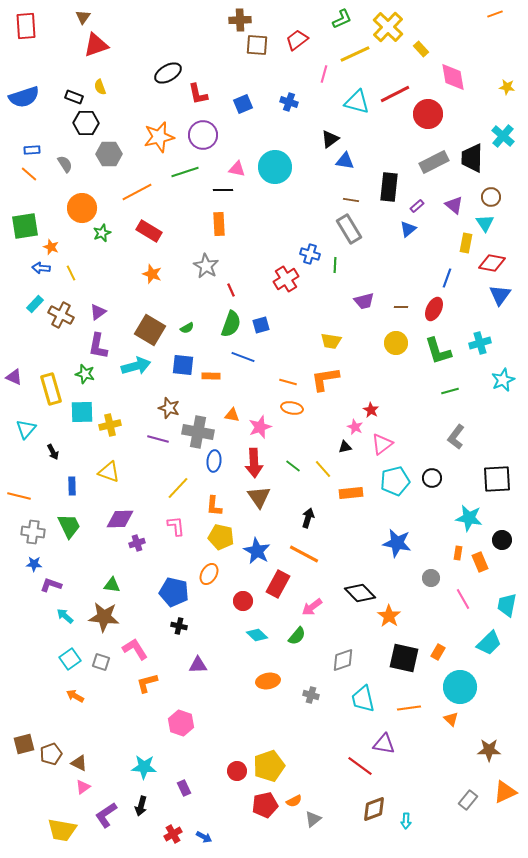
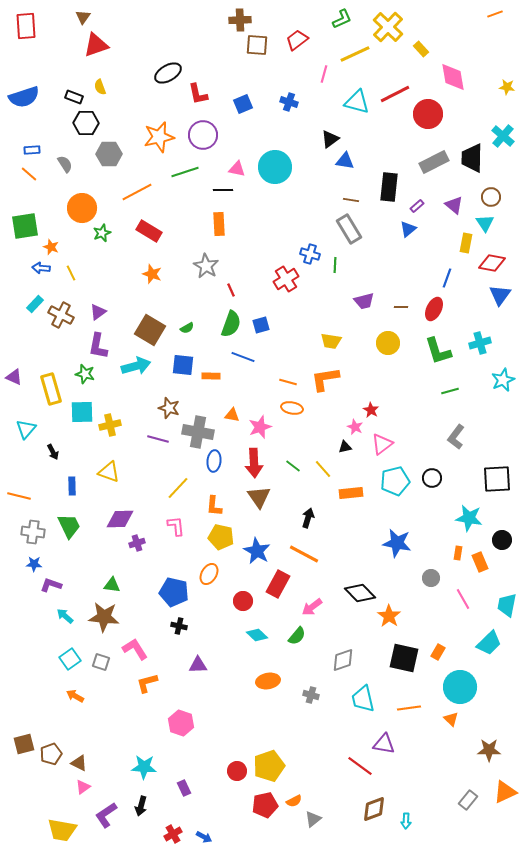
yellow circle at (396, 343): moved 8 px left
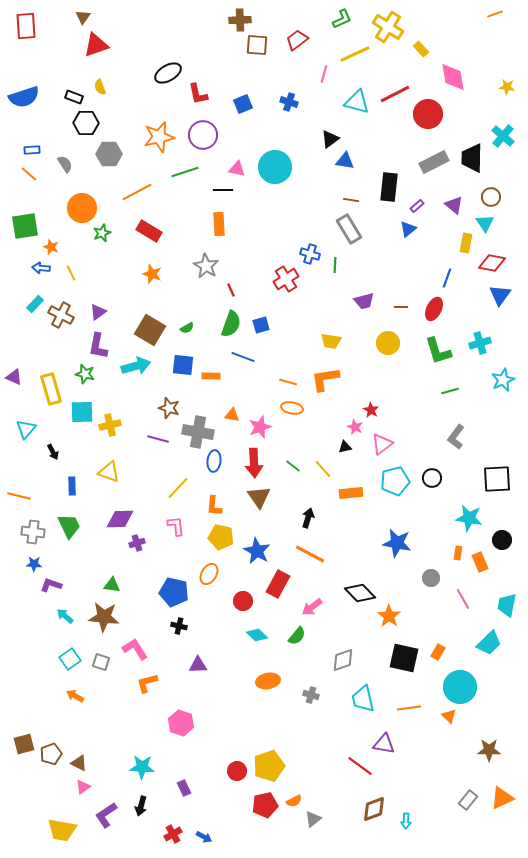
yellow cross at (388, 27): rotated 12 degrees counterclockwise
orange line at (304, 554): moved 6 px right
orange triangle at (451, 719): moved 2 px left, 3 px up
cyan star at (144, 767): moved 2 px left
orange triangle at (505, 792): moved 3 px left, 6 px down
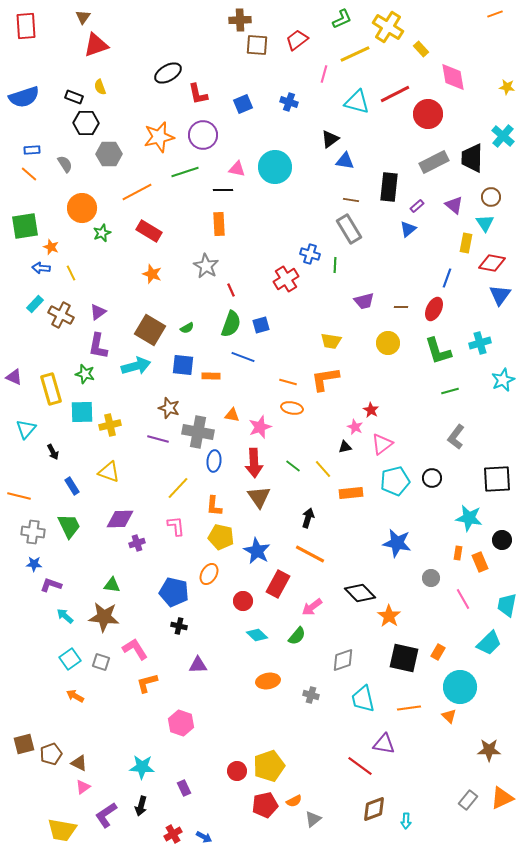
blue rectangle at (72, 486): rotated 30 degrees counterclockwise
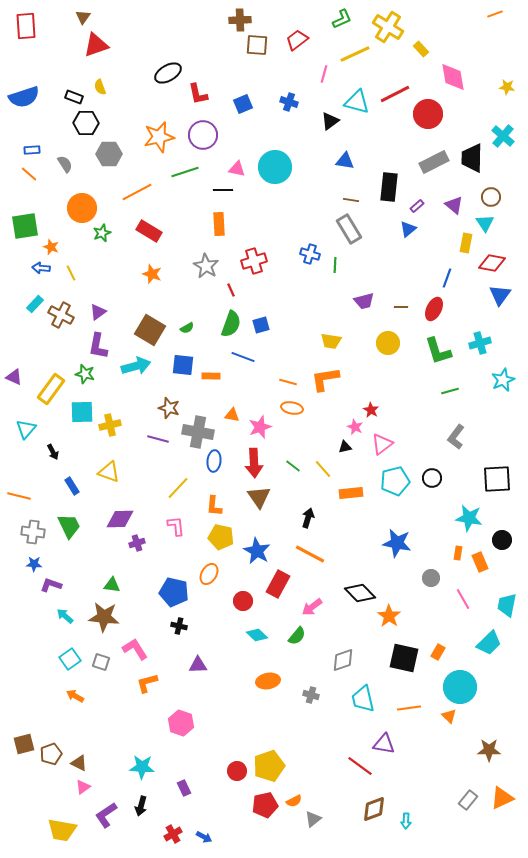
black triangle at (330, 139): moved 18 px up
red cross at (286, 279): moved 32 px left, 18 px up; rotated 15 degrees clockwise
yellow rectangle at (51, 389): rotated 52 degrees clockwise
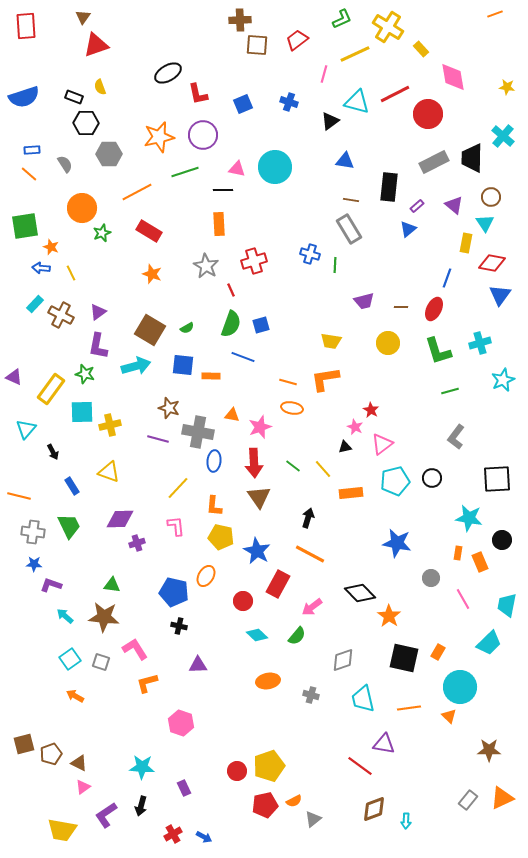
orange ellipse at (209, 574): moved 3 px left, 2 px down
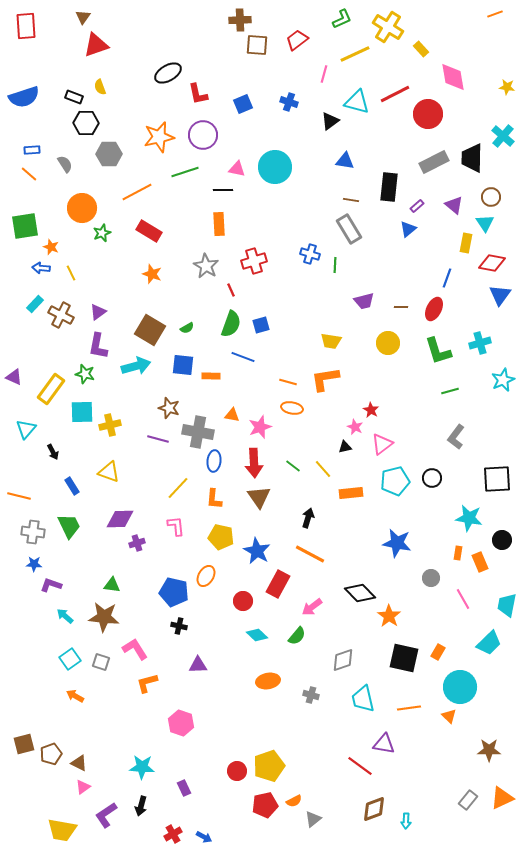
orange L-shape at (214, 506): moved 7 px up
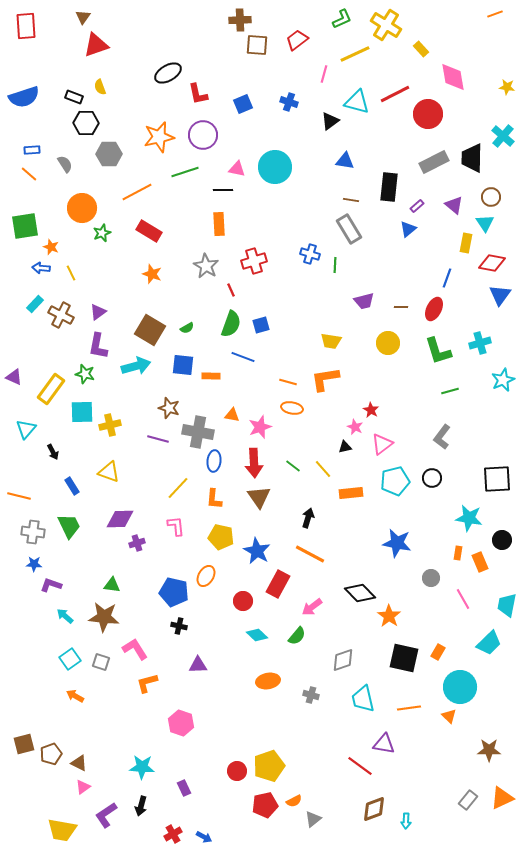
yellow cross at (388, 27): moved 2 px left, 2 px up
gray L-shape at (456, 437): moved 14 px left
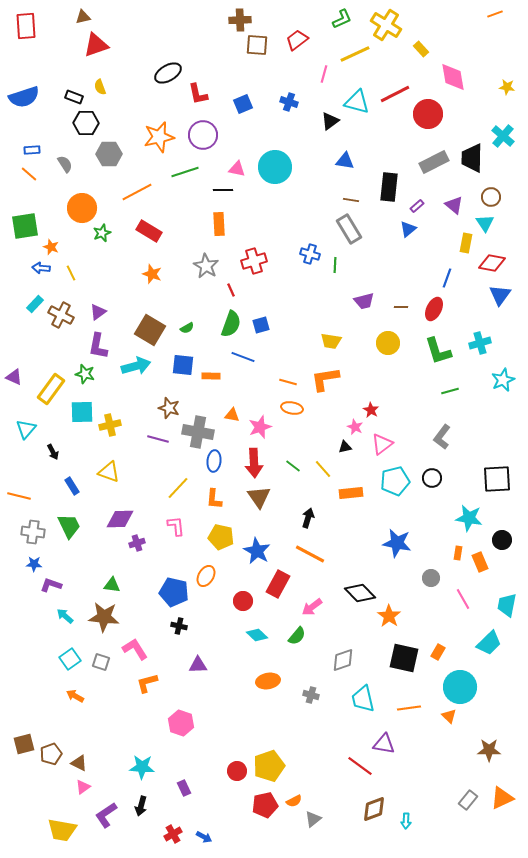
brown triangle at (83, 17): rotated 42 degrees clockwise
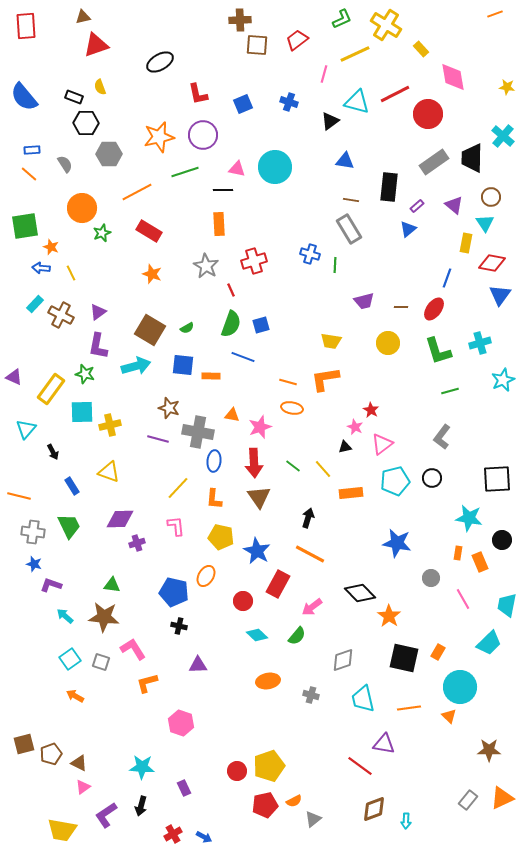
black ellipse at (168, 73): moved 8 px left, 11 px up
blue semicircle at (24, 97): rotated 68 degrees clockwise
gray rectangle at (434, 162): rotated 8 degrees counterclockwise
red ellipse at (434, 309): rotated 10 degrees clockwise
blue star at (34, 564): rotated 14 degrees clockwise
pink L-shape at (135, 649): moved 2 px left
